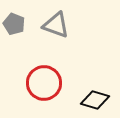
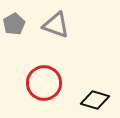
gray pentagon: rotated 20 degrees clockwise
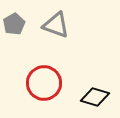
black diamond: moved 3 px up
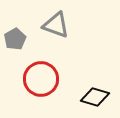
gray pentagon: moved 1 px right, 15 px down
red circle: moved 3 px left, 4 px up
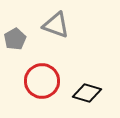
red circle: moved 1 px right, 2 px down
black diamond: moved 8 px left, 4 px up
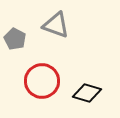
gray pentagon: rotated 15 degrees counterclockwise
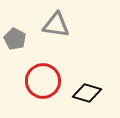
gray triangle: rotated 12 degrees counterclockwise
red circle: moved 1 px right
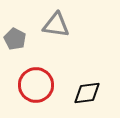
red circle: moved 7 px left, 4 px down
black diamond: rotated 24 degrees counterclockwise
